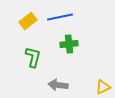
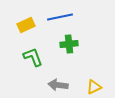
yellow rectangle: moved 2 px left, 4 px down; rotated 12 degrees clockwise
green L-shape: rotated 35 degrees counterclockwise
yellow triangle: moved 9 px left
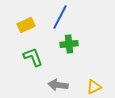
blue line: rotated 50 degrees counterclockwise
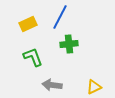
yellow rectangle: moved 2 px right, 1 px up
gray arrow: moved 6 px left
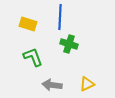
blue line: rotated 25 degrees counterclockwise
yellow rectangle: rotated 42 degrees clockwise
green cross: rotated 24 degrees clockwise
yellow triangle: moved 7 px left, 3 px up
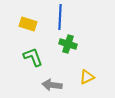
green cross: moved 1 px left
yellow triangle: moved 7 px up
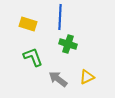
gray arrow: moved 6 px right, 6 px up; rotated 30 degrees clockwise
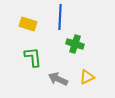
green cross: moved 7 px right
green L-shape: rotated 15 degrees clockwise
gray arrow: rotated 12 degrees counterclockwise
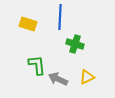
green L-shape: moved 4 px right, 8 px down
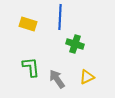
green L-shape: moved 6 px left, 2 px down
gray arrow: moved 1 px left; rotated 30 degrees clockwise
